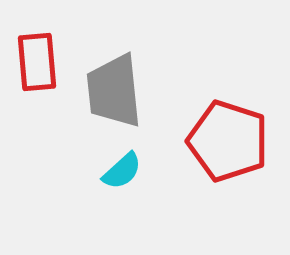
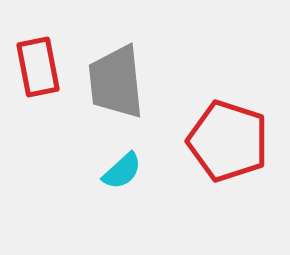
red rectangle: moved 1 px right, 5 px down; rotated 6 degrees counterclockwise
gray trapezoid: moved 2 px right, 9 px up
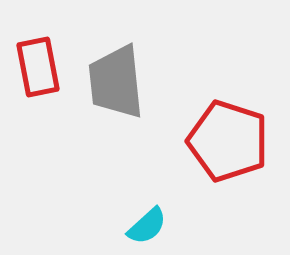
cyan semicircle: moved 25 px right, 55 px down
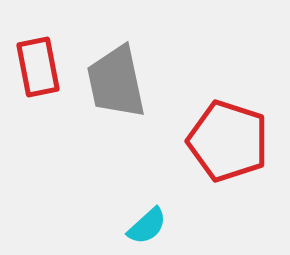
gray trapezoid: rotated 6 degrees counterclockwise
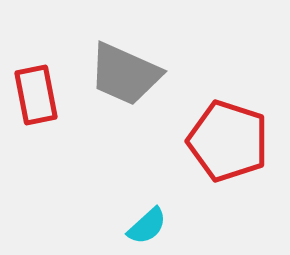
red rectangle: moved 2 px left, 28 px down
gray trapezoid: moved 9 px right, 8 px up; rotated 54 degrees counterclockwise
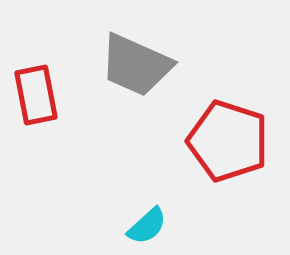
gray trapezoid: moved 11 px right, 9 px up
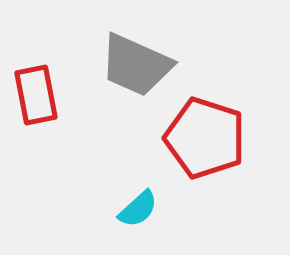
red pentagon: moved 23 px left, 3 px up
cyan semicircle: moved 9 px left, 17 px up
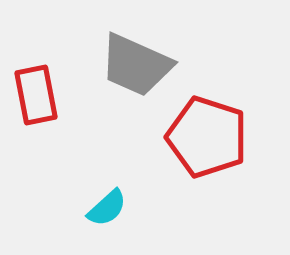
red pentagon: moved 2 px right, 1 px up
cyan semicircle: moved 31 px left, 1 px up
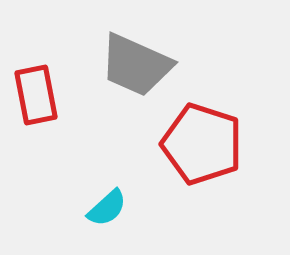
red pentagon: moved 5 px left, 7 px down
